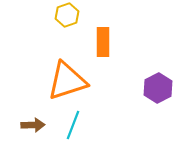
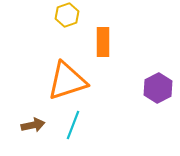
brown arrow: rotated 10 degrees counterclockwise
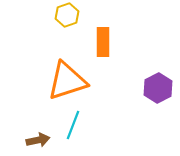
brown arrow: moved 5 px right, 15 px down
